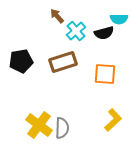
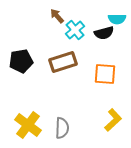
cyan semicircle: moved 2 px left
cyan cross: moved 1 px left, 1 px up
yellow cross: moved 11 px left
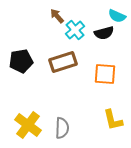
cyan semicircle: moved 3 px up; rotated 24 degrees clockwise
yellow L-shape: rotated 120 degrees clockwise
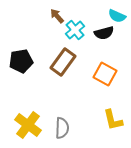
brown rectangle: rotated 36 degrees counterclockwise
orange square: rotated 25 degrees clockwise
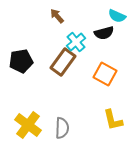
cyan cross: moved 1 px right, 12 px down
